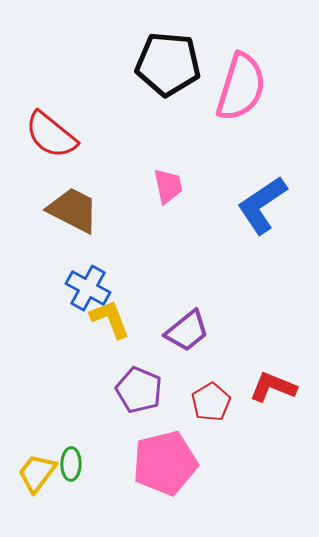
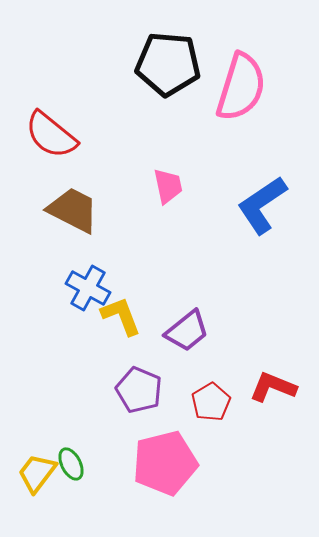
yellow L-shape: moved 11 px right, 3 px up
green ellipse: rotated 28 degrees counterclockwise
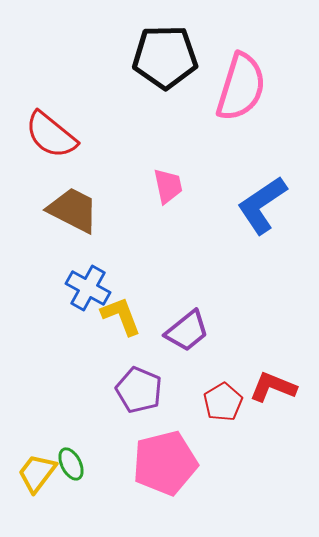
black pentagon: moved 3 px left, 7 px up; rotated 6 degrees counterclockwise
red pentagon: moved 12 px right
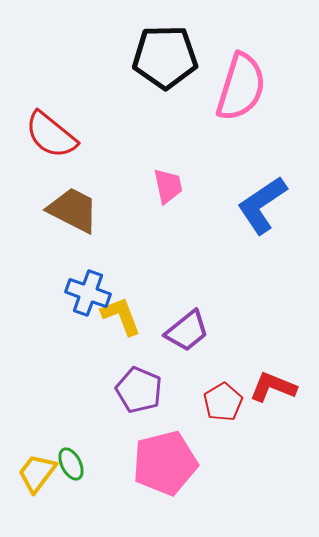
blue cross: moved 5 px down; rotated 9 degrees counterclockwise
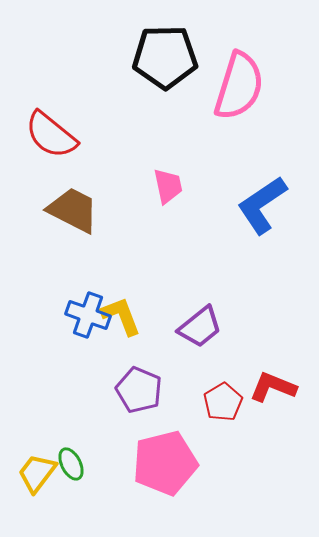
pink semicircle: moved 2 px left, 1 px up
blue cross: moved 22 px down
purple trapezoid: moved 13 px right, 4 px up
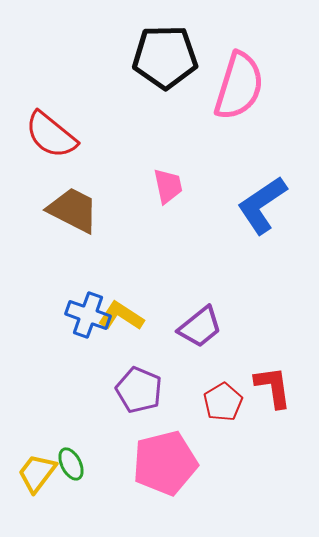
yellow L-shape: rotated 36 degrees counterclockwise
red L-shape: rotated 60 degrees clockwise
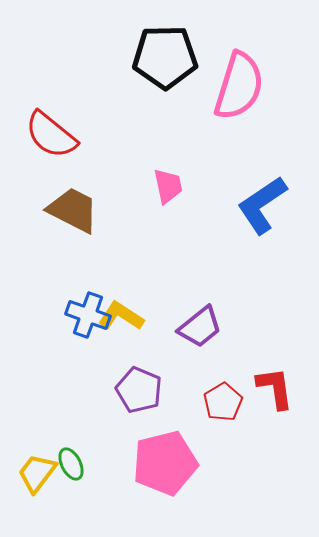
red L-shape: moved 2 px right, 1 px down
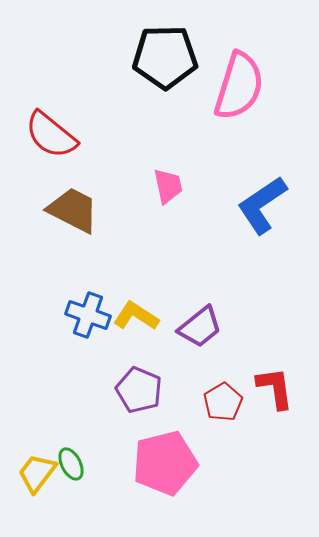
yellow L-shape: moved 15 px right
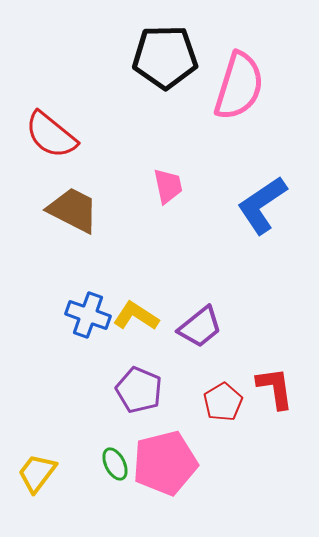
green ellipse: moved 44 px right
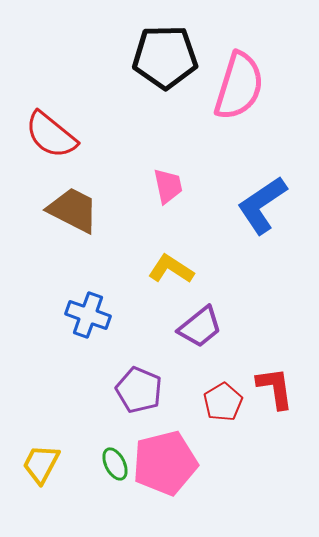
yellow L-shape: moved 35 px right, 47 px up
yellow trapezoid: moved 4 px right, 9 px up; rotated 9 degrees counterclockwise
